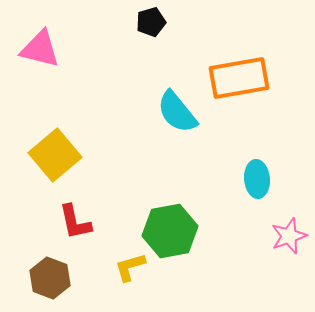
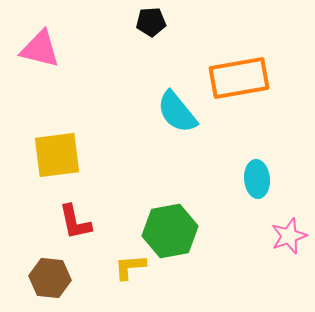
black pentagon: rotated 12 degrees clockwise
yellow square: moved 2 px right; rotated 33 degrees clockwise
yellow L-shape: rotated 12 degrees clockwise
brown hexagon: rotated 15 degrees counterclockwise
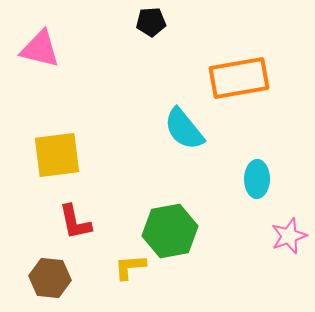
cyan semicircle: moved 7 px right, 17 px down
cyan ellipse: rotated 6 degrees clockwise
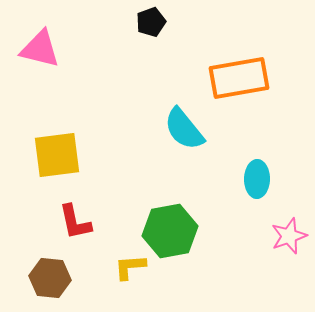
black pentagon: rotated 16 degrees counterclockwise
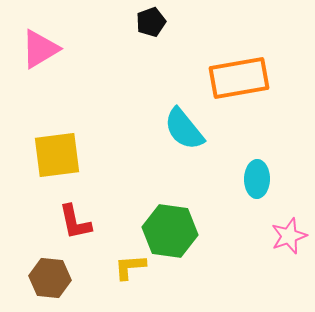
pink triangle: rotated 45 degrees counterclockwise
green hexagon: rotated 18 degrees clockwise
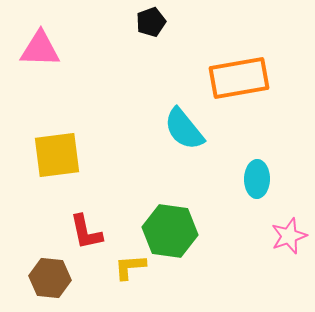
pink triangle: rotated 33 degrees clockwise
red L-shape: moved 11 px right, 10 px down
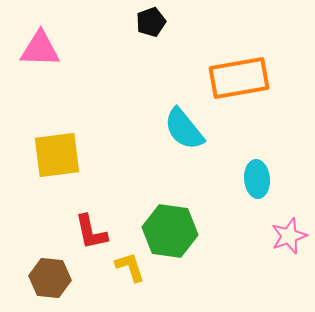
cyan ellipse: rotated 6 degrees counterclockwise
red L-shape: moved 5 px right
yellow L-shape: rotated 76 degrees clockwise
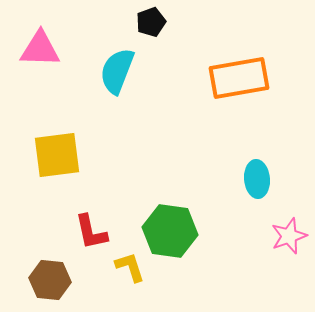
cyan semicircle: moved 67 px left, 58 px up; rotated 60 degrees clockwise
brown hexagon: moved 2 px down
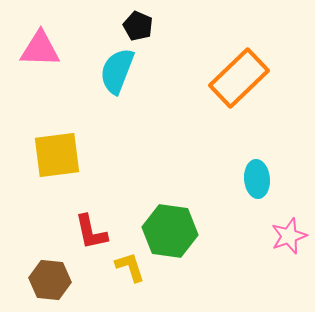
black pentagon: moved 13 px left, 4 px down; rotated 28 degrees counterclockwise
orange rectangle: rotated 34 degrees counterclockwise
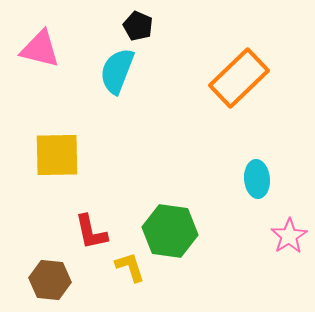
pink triangle: rotated 12 degrees clockwise
yellow square: rotated 6 degrees clockwise
pink star: rotated 12 degrees counterclockwise
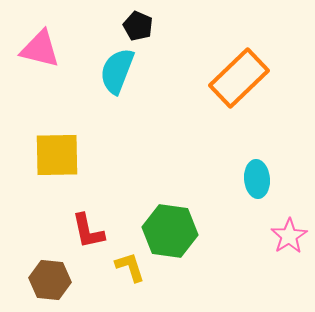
red L-shape: moved 3 px left, 1 px up
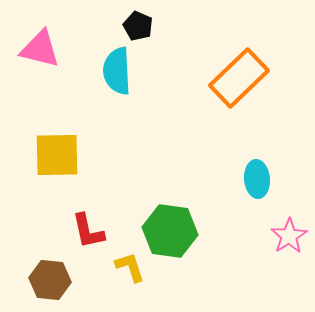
cyan semicircle: rotated 24 degrees counterclockwise
